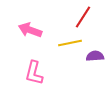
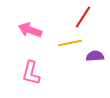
pink L-shape: moved 3 px left
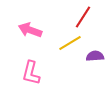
yellow line: rotated 20 degrees counterclockwise
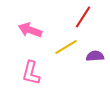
yellow line: moved 4 px left, 4 px down
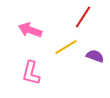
purple semicircle: rotated 24 degrees clockwise
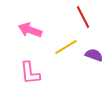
red line: rotated 60 degrees counterclockwise
purple semicircle: moved 1 px left, 1 px up
pink L-shape: moved 1 px left; rotated 20 degrees counterclockwise
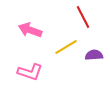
purple semicircle: rotated 24 degrees counterclockwise
pink L-shape: moved 1 px up; rotated 65 degrees counterclockwise
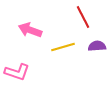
yellow line: moved 3 px left; rotated 15 degrees clockwise
purple semicircle: moved 3 px right, 9 px up
pink L-shape: moved 13 px left
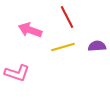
red line: moved 16 px left
pink L-shape: moved 1 px down
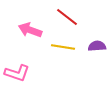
red line: rotated 25 degrees counterclockwise
yellow line: rotated 25 degrees clockwise
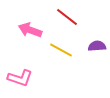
yellow line: moved 2 px left, 3 px down; rotated 20 degrees clockwise
pink L-shape: moved 3 px right, 5 px down
